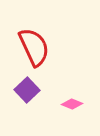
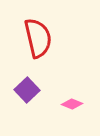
red semicircle: moved 4 px right, 9 px up; rotated 12 degrees clockwise
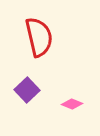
red semicircle: moved 1 px right, 1 px up
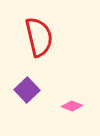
pink diamond: moved 2 px down
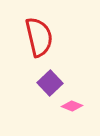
purple square: moved 23 px right, 7 px up
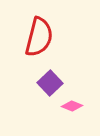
red semicircle: rotated 27 degrees clockwise
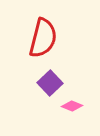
red semicircle: moved 4 px right, 1 px down
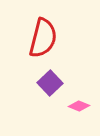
pink diamond: moved 7 px right
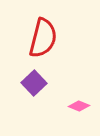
purple square: moved 16 px left
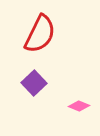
red semicircle: moved 3 px left, 4 px up; rotated 12 degrees clockwise
